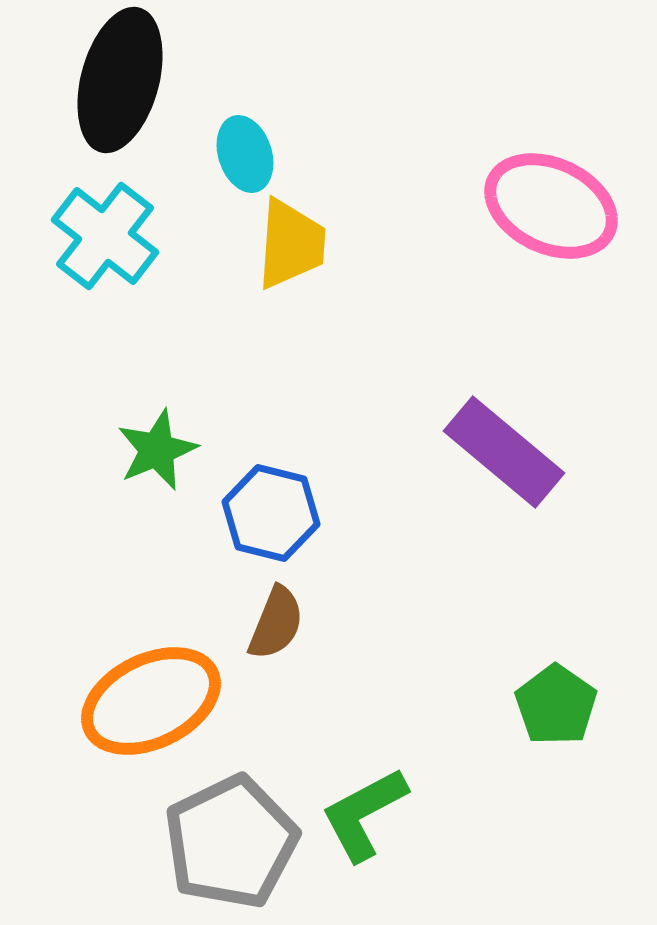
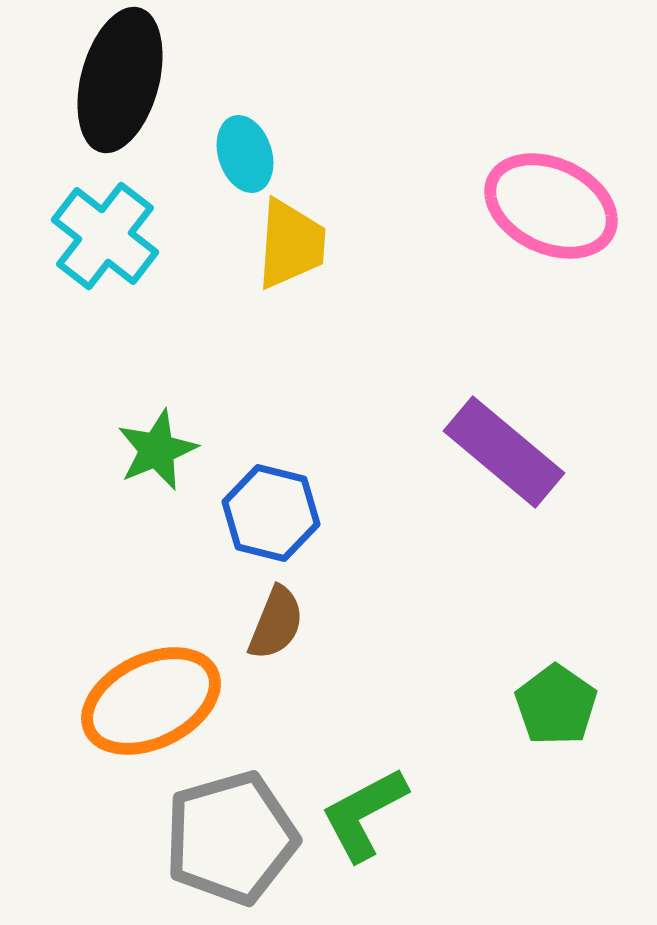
gray pentagon: moved 4 px up; rotated 10 degrees clockwise
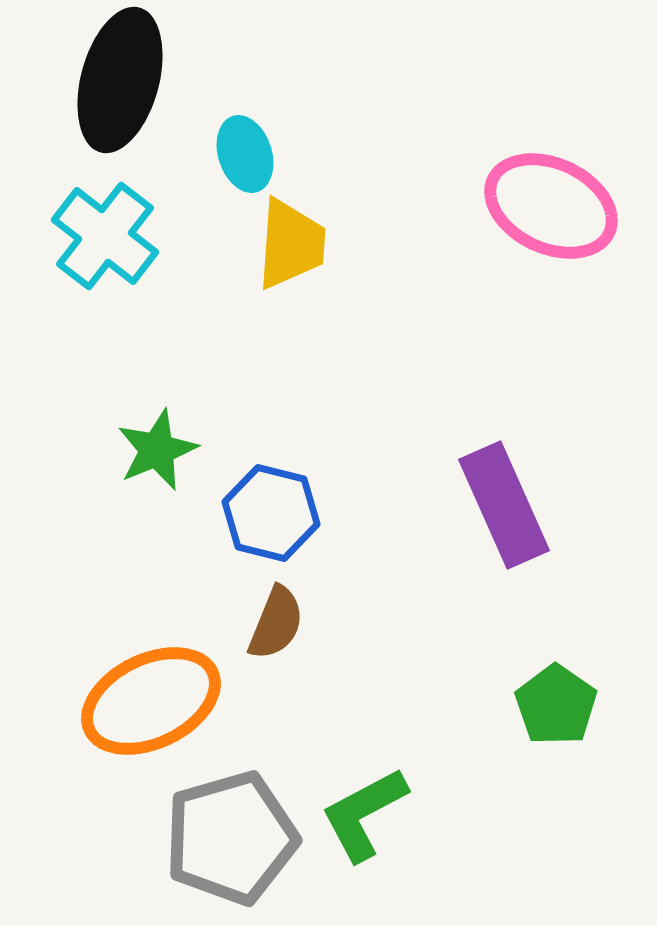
purple rectangle: moved 53 px down; rotated 26 degrees clockwise
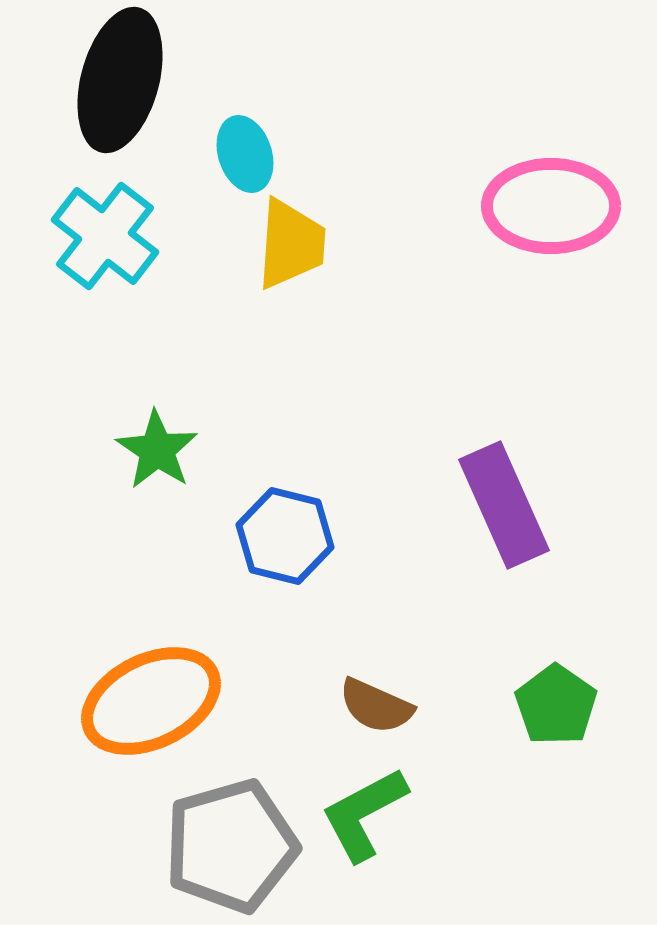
pink ellipse: rotated 25 degrees counterclockwise
green star: rotated 16 degrees counterclockwise
blue hexagon: moved 14 px right, 23 px down
brown semicircle: moved 100 px right, 83 px down; rotated 92 degrees clockwise
gray pentagon: moved 8 px down
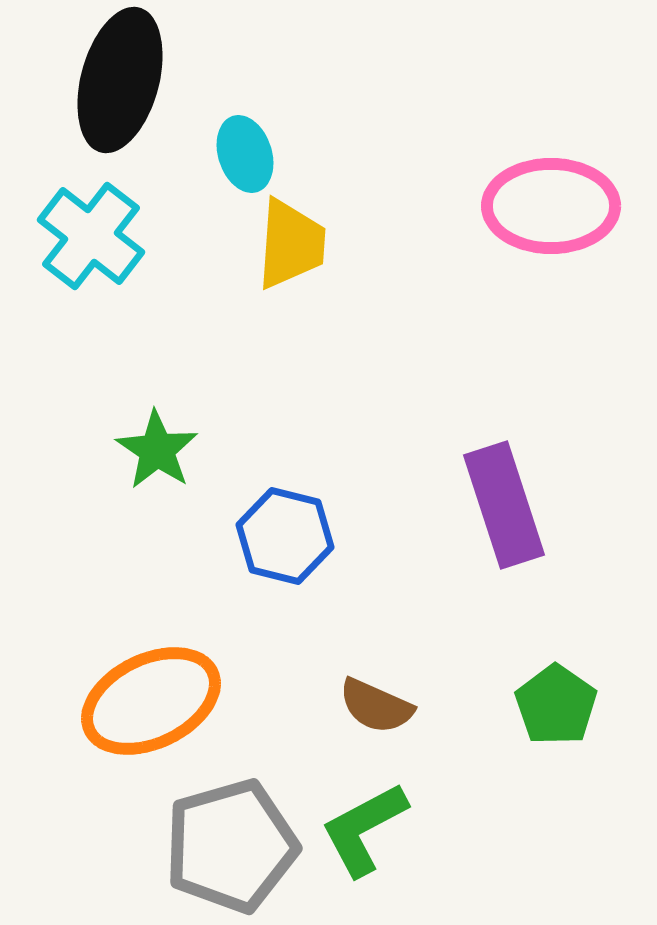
cyan cross: moved 14 px left
purple rectangle: rotated 6 degrees clockwise
green L-shape: moved 15 px down
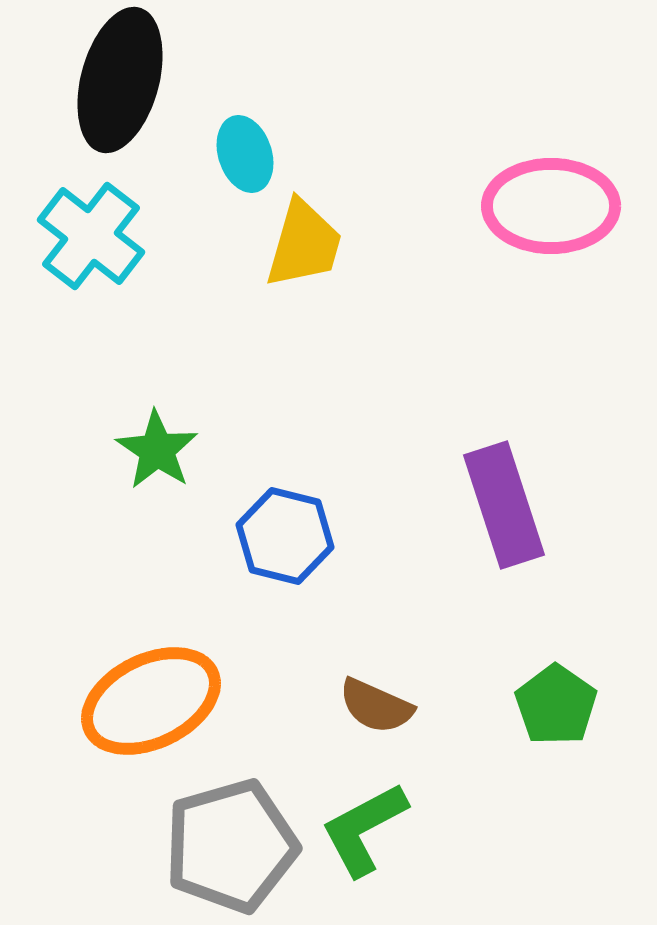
yellow trapezoid: moved 13 px right; rotated 12 degrees clockwise
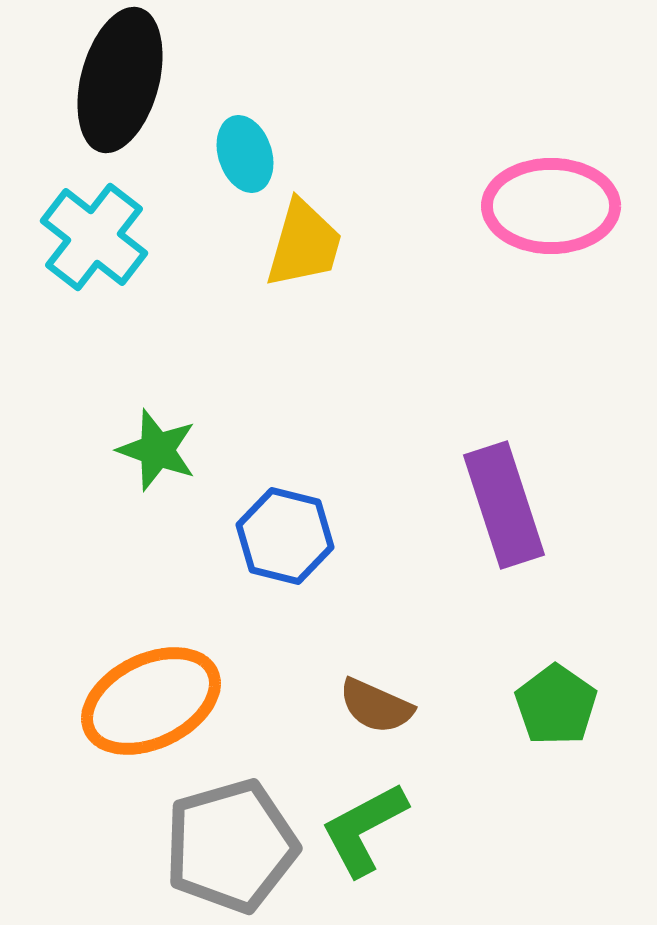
cyan cross: moved 3 px right, 1 px down
green star: rotated 14 degrees counterclockwise
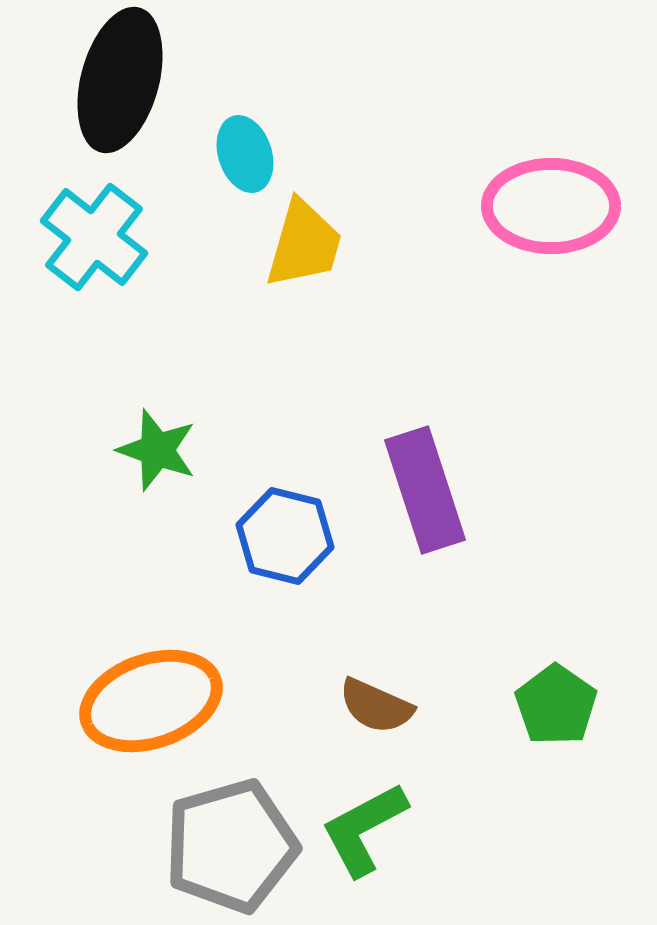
purple rectangle: moved 79 px left, 15 px up
orange ellipse: rotated 7 degrees clockwise
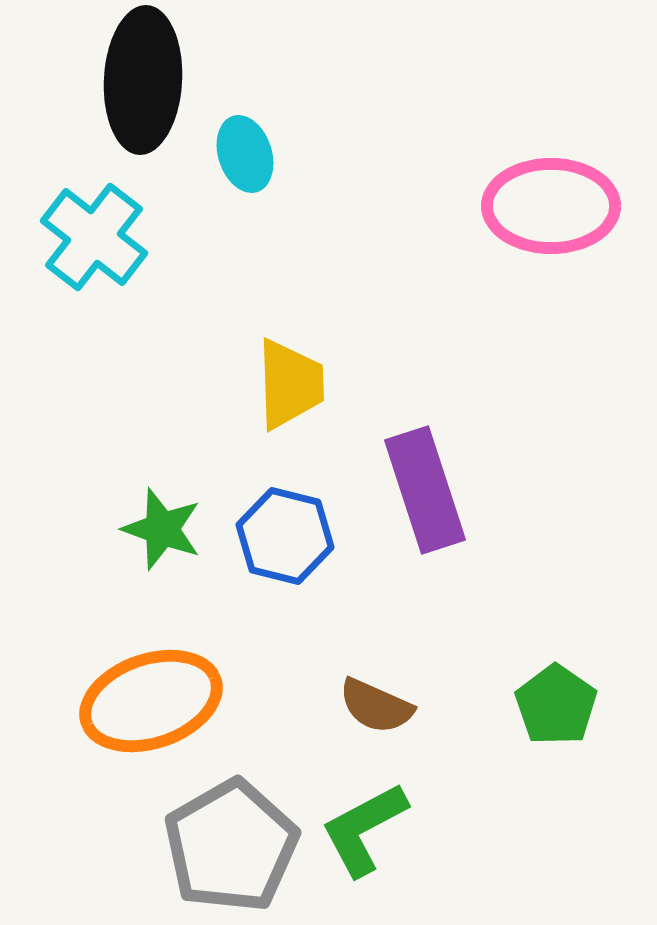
black ellipse: moved 23 px right; rotated 12 degrees counterclockwise
yellow trapezoid: moved 14 px left, 140 px down; rotated 18 degrees counterclockwise
green star: moved 5 px right, 79 px down
gray pentagon: rotated 14 degrees counterclockwise
